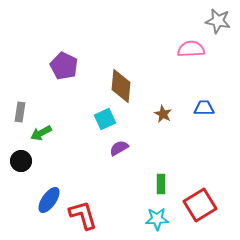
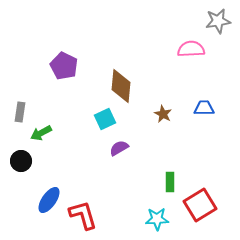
gray star: rotated 20 degrees counterclockwise
green rectangle: moved 9 px right, 2 px up
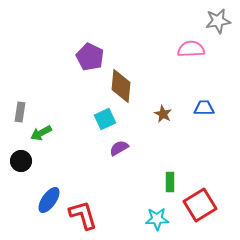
purple pentagon: moved 26 px right, 9 px up
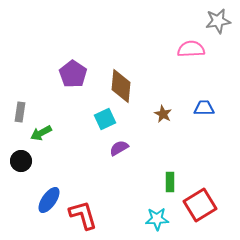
purple pentagon: moved 17 px left, 17 px down; rotated 8 degrees clockwise
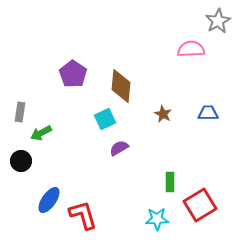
gray star: rotated 20 degrees counterclockwise
blue trapezoid: moved 4 px right, 5 px down
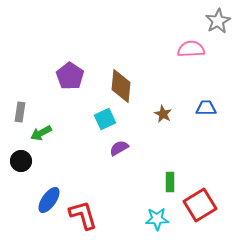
purple pentagon: moved 3 px left, 2 px down
blue trapezoid: moved 2 px left, 5 px up
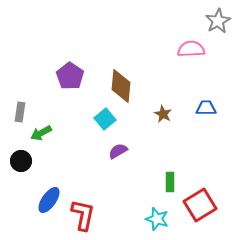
cyan square: rotated 15 degrees counterclockwise
purple semicircle: moved 1 px left, 3 px down
red L-shape: rotated 28 degrees clockwise
cyan star: rotated 20 degrees clockwise
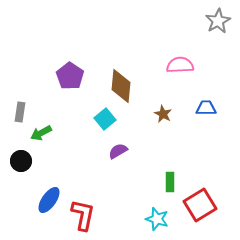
pink semicircle: moved 11 px left, 16 px down
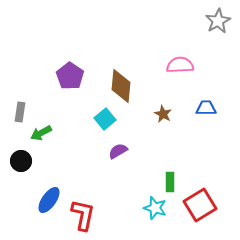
cyan star: moved 2 px left, 11 px up
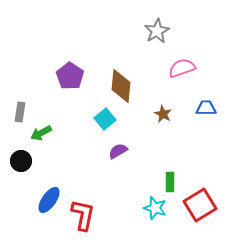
gray star: moved 61 px left, 10 px down
pink semicircle: moved 2 px right, 3 px down; rotated 16 degrees counterclockwise
